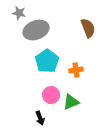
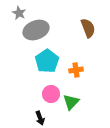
gray star: rotated 16 degrees clockwise
pink circle: moved 1 px up
green triangle: rotated 24 degrees counterclockwise
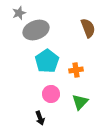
gray star: rotated 24 degrees clockwise
green triangle: moved 9 px right
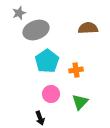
brown semicircle: rotated 72 degrees counterclockwise
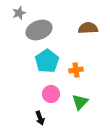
gray ellipse: moved 3 px right
